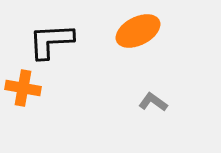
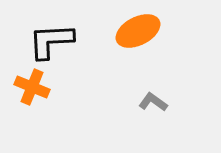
orange cross: moved 9 px right, 1 px up; rotated 12 degrees clockwise
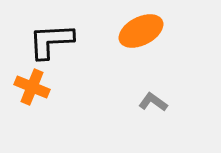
orange ellipse: moved 3 px right
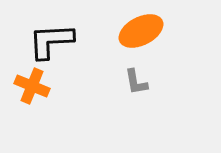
orange cross: moved 1 px up
gray L-shape: moved 17 px left, 20 px up; rotated 136 degrees counterclockwise
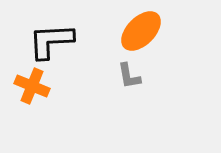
orange ellipse: rotated 18 degrees counterclockwise
gray L-shape: moved 7 px left, 6 px up
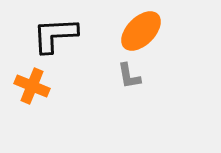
black L-shape: moved 4 px right, 6 px up
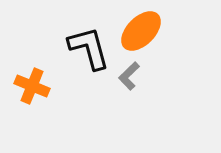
black L-shape: moved 34 px right, 13 px down; rotated 78 degrees clockwise
gray L-shape: rotated 56 degrees clockwise
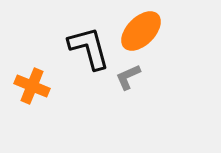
gray L-shape: moved 1 px left, 1 px down; rotated 20 degrees clockwise
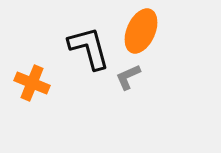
orange ellipse: rotated 21 degrees counterclockwise
orange cross: moved 3 px up
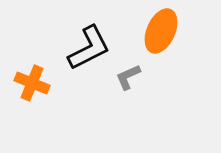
orange ellipse: moved 20 px right
black L-shape: rotated 78 degrees clockwise
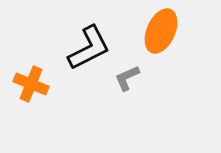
gray L-shape: moved 1 px left, 1 px down
orange cross: moved 1 px left, 1 px down
